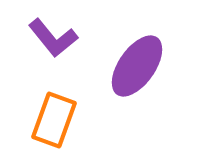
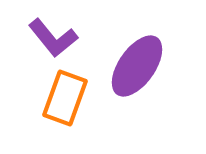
orange rectangle: moved 11 px right, 22 px up
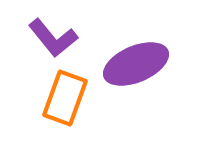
purple ellipse: moved 1 px left, 2 px up; rotated 32 degrees clockwise
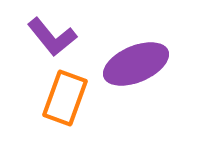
purple L-shape: moved 1 px left, 1 px up
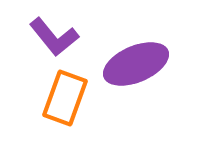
purple L-shape: moved 2 px right
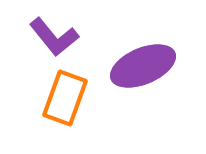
purple ellipse: moved 7 px right, 2 px down
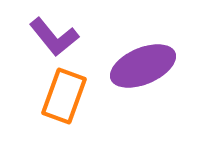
orange rectangle: moved 1 px left, 2 px up
